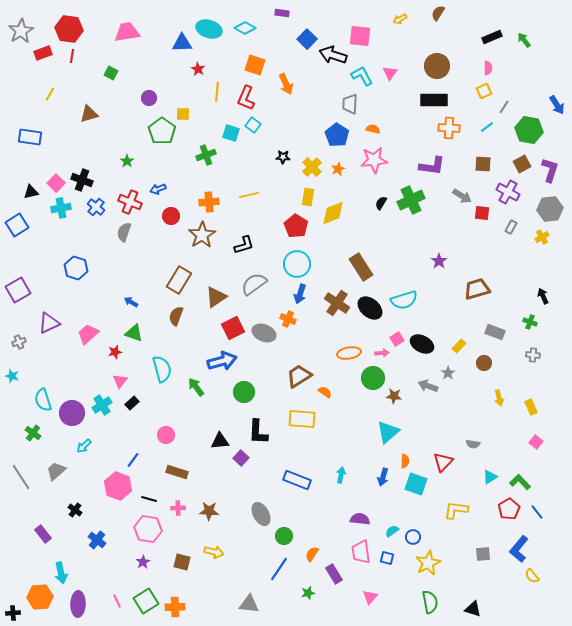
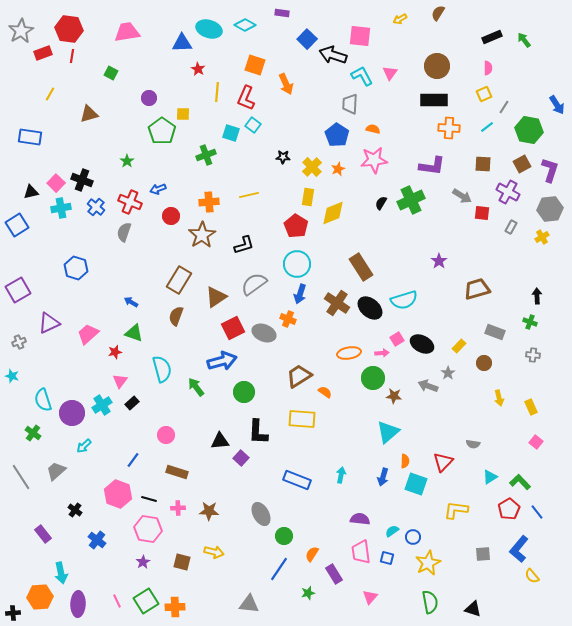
cyan diamond at (245, 28): moved 3 px up
yellow square at (484, 91): moved 3 px down
black arrow at (543, 296): moved 6 px left; rotated 21 degrees clockwise
pink hexagon at (118, 486): moved 8 px down
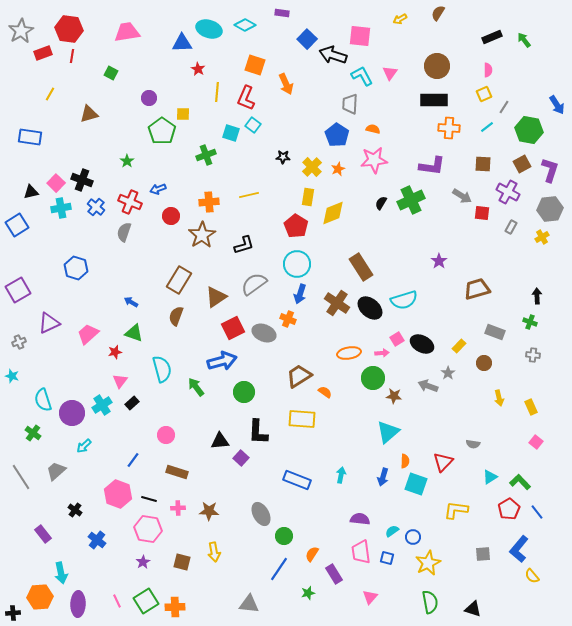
pink semicircle at (488, 68): moved 2 px down
yellow arrow at (214, 552): rotated 66 degrees clockwise
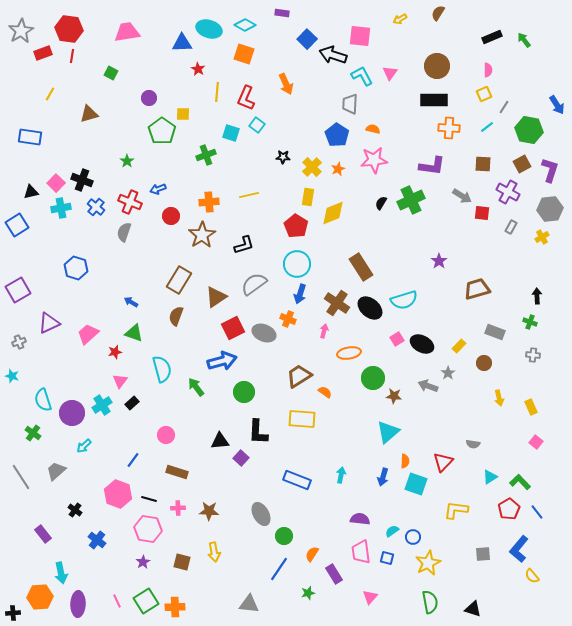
orange square at (255, 65): moved 11 px left, 11 px up
cyan square at (253, 125): moved 4 px right
pink arrow at (382, 353): moved 58 px left, 22 px up; rotated 72 degrees counterclockwise
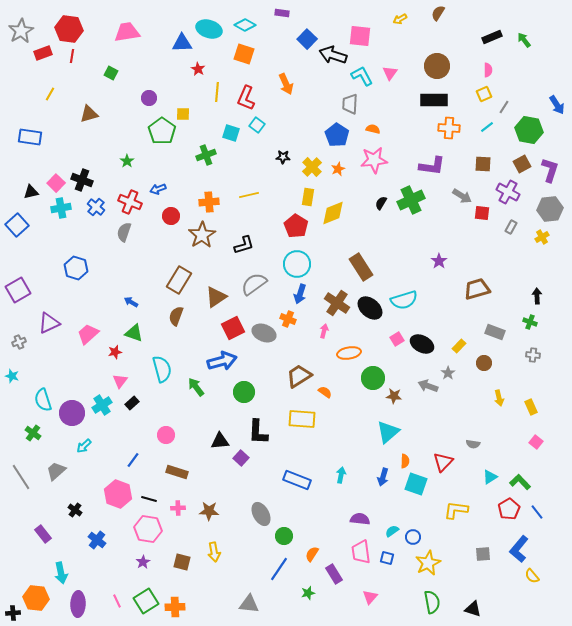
blue square at (17, 225): rotated 10 degrees counterclockwise
orange hexagon at (40, 597): moved 4 px left, 1 px down; rotated 10 degrees clockwise
green semicircle at (430, 602): moved 2 px right
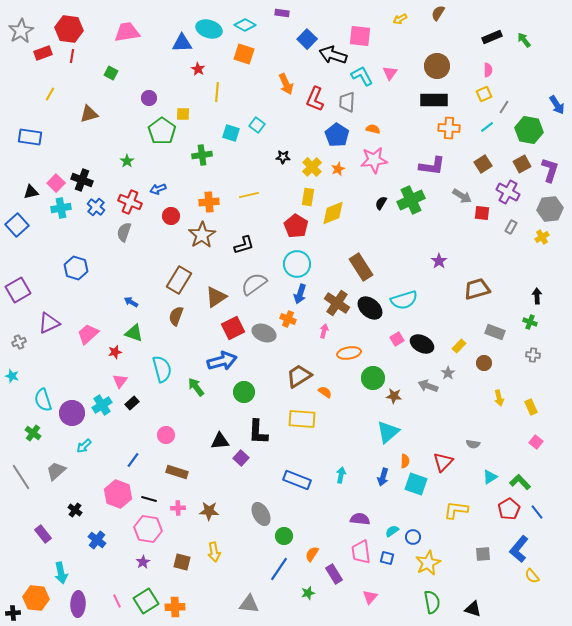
red L-shape at (246, 98): moved 69 px right, 1 px down
gray trapezoid at (350, 104): moved 3 px left, 2 px up
green cross at (206, 155): moved 4 px left; rotated 12 degrees clockwise
brown square at (483, 164): rotated 36 degrees counterclockwise
